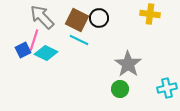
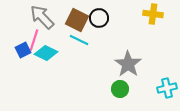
yellow cross: moved 3 px right
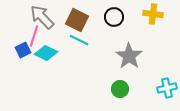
black circle: moved 15 px right, 1 px up
pink line: moved 4 px up
gray star: moved 1 px right, 8 px up
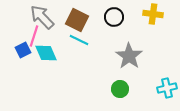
cyan diamond: rotated 40 degrees clockwise
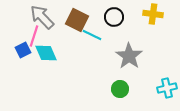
cyan line: moved 13 px right, 5 px up
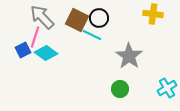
black circle: moved 15 px left, 1 px down
pink line: moved 1 px right, 1 px down
cyan diamond: rotated 30 degrees counterclockwise
cyan cross: rotated 18 degrees counterclockwise
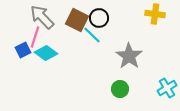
yellow cross: moved 2 px right
cyan line: rotated 18 degrees clockwise
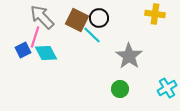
cyan diamond: rotated 25 degrees clockwise
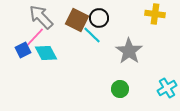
gray arrow: moved 1 px left
pink line: rotated 25 degrees clockwise
gray star: moved 5 px up
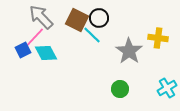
yellow cross: moved 3 px right, 24 px down
